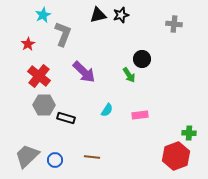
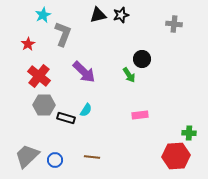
cyan semicircle: moved 21 px left
red hexagon: rotated 16 degrees clockwise
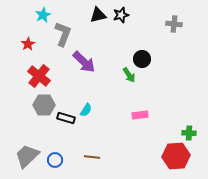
purple arrow: moved 10 px up
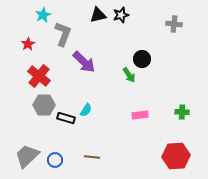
green cross: moved 7 px left, 21 px up
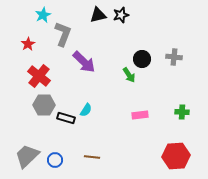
gray cross: moved 33 px down
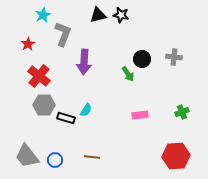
black star: rotated 28 degrees clockwise
purple arrow: rotated 50 degrees clockwise
green arrow: moved 1 px left, 1 px up
green cross: rotated 24 degrees counterclockwise
gray trapezoid: rotated 84 degrees counterclockwise
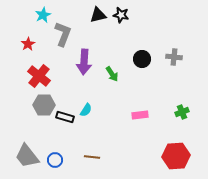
green arrow: moved 16 px left
black rectangle: moved 1 px left, 1 px up
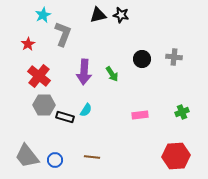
purple arrow: moved 10 px down
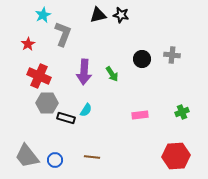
gray cross: moved 2 px left, 2 px up
red cross: rotated 15 degrees counterclockwise
gray hexagon: moved 3 px right, 2 px up
black rectangle: moved 1 px right, 1 px down
